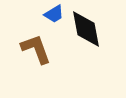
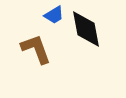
blue trapezoid: moved 1 px down
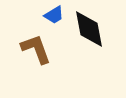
black diamond: moved 3 px right
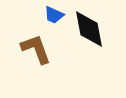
blue trapezoid: rotated 55 degrees clockwise
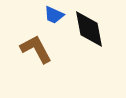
brown L-shape: rotated 8 degrees counterclockwise
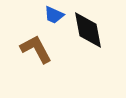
black diamond: moved 1 px left, 1 px down
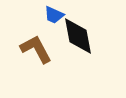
black diamond: moved 10 px left, 6 px down
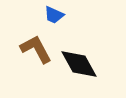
black diamond: moved 1 px right, 28 px down; rotated 18 degrees counterclockwise
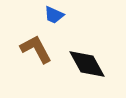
black diamond: moved 8 px right
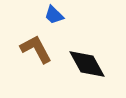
blue trapezoid: rotated 20 degrees clockwise
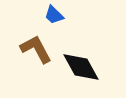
black diamond: moved 6 px left, 3 px down
